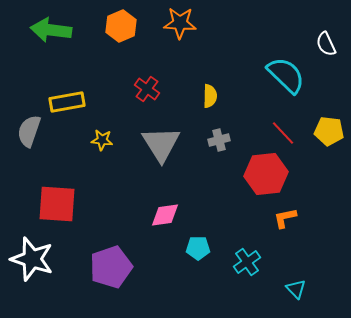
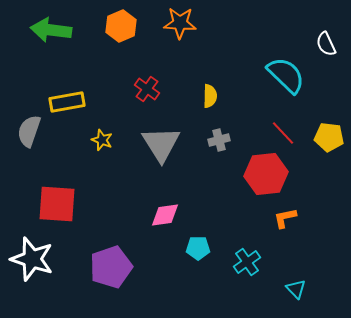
yellow pentagon: moved 6 px down
yellow star: rotated 15 degrees clockwise
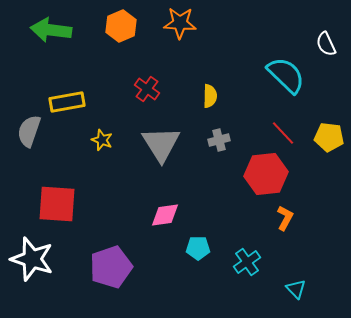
orange L-shape: rotated 130 degrees clockwise
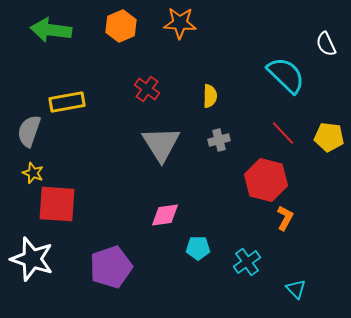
yellow star: moved 69 px left, 33 px down
red hexagon: moved 6 px down; rotated 21 degrees clockwise
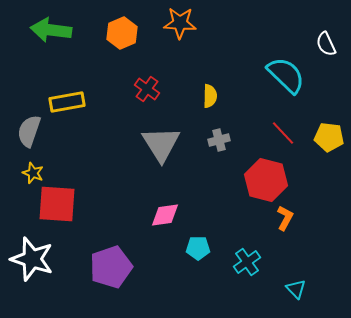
orange hexagon: moved 1 px right, 7 px down
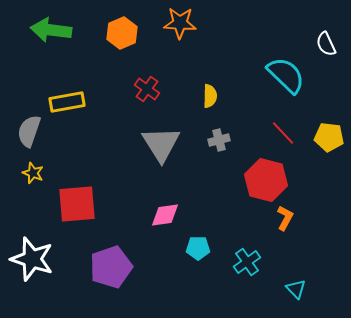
red square: moved 20 px right; rotated 9 degrees counterclockwise
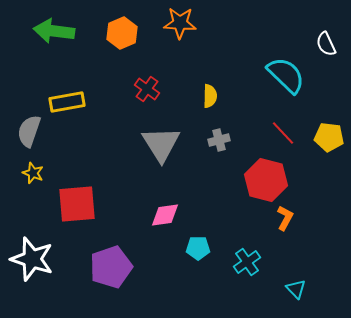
green arrow: moved 3 px right, 1 px down
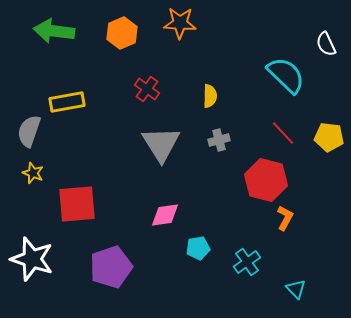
cyan pentagon: rotated 10 degrees counterclockwise
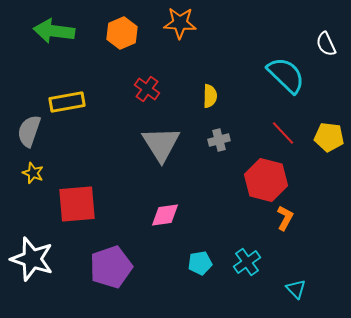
cyan pentagon: moved 2 px right, 15 px down
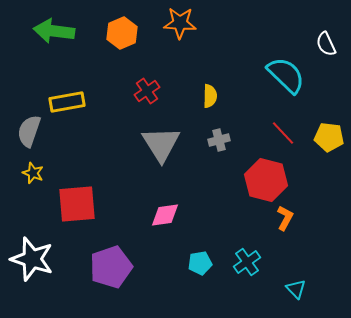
red cross: moved 2 px down; rotated 20 degrees clockwise
